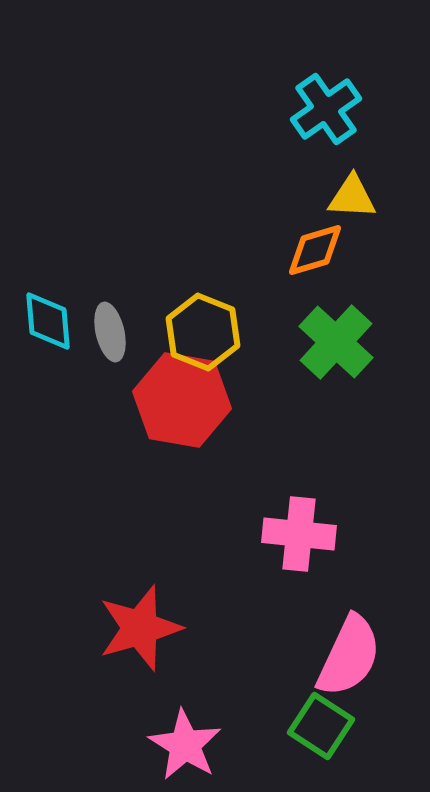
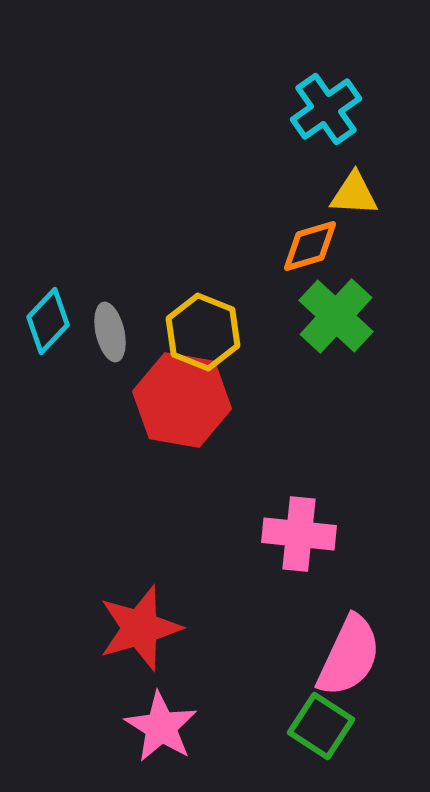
yellow triangle: moved 2 px right, 3 px up
orange diamond: moved 5 px left, 4 px up
cyan diamond: rotated 48 degrees clockwise
green cross: moved 26 px up
pink star: moved 24 px left, 18 px up
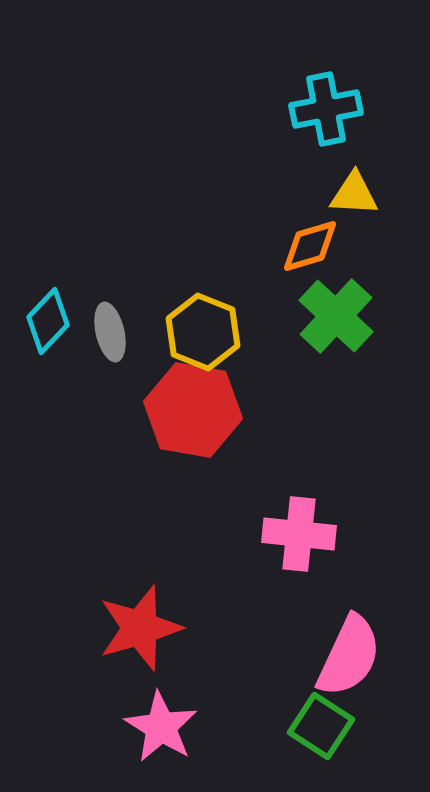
cyan cross: rotated 24 degrees clockwise
red hexagon: moved 11 px right, 10 px down
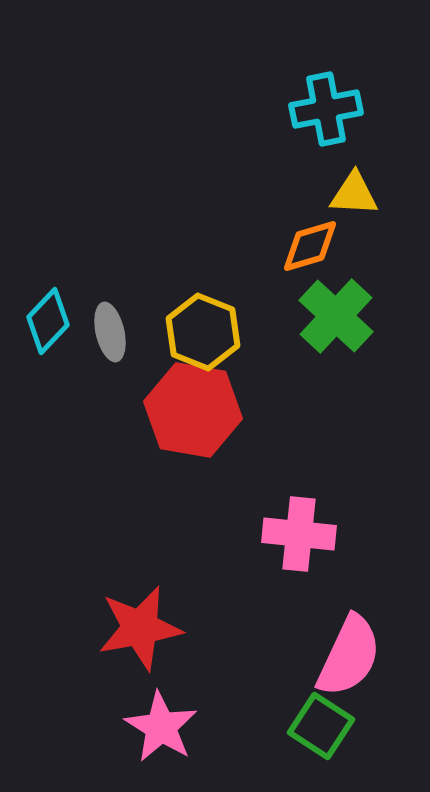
red star: rotated 6 degrees clockwise
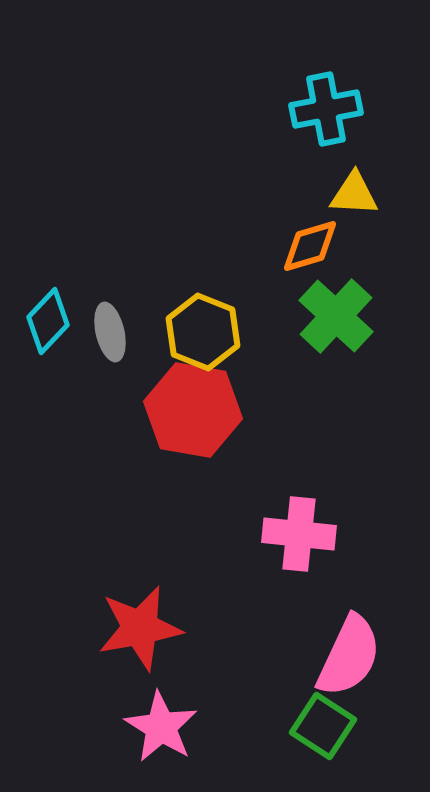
green square: moved 2 px right
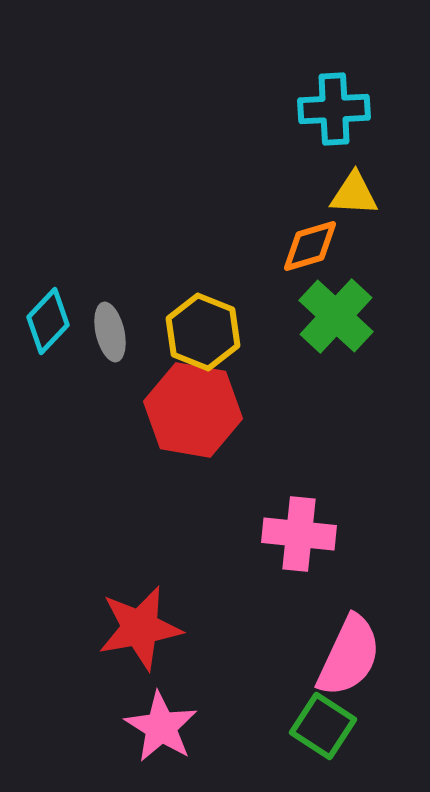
cyan cross: moved 8 px right; rotated 8 degrees clockwise
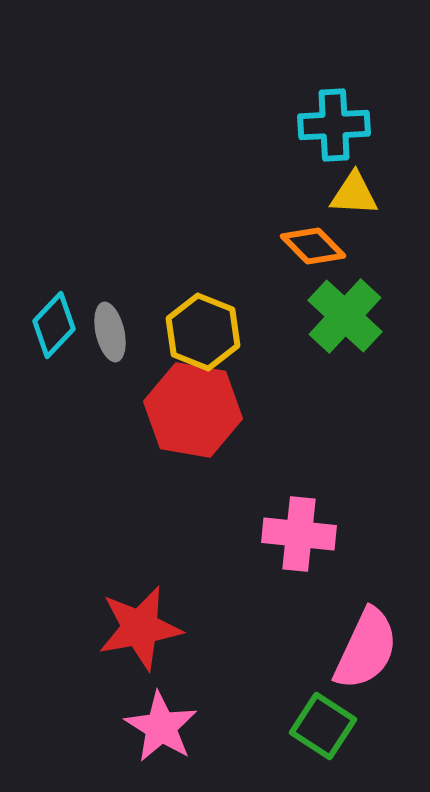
cyan cross: moved 16 px down
orange diamond: moved 3 px right; rotated 62 degrees clockwise
green cross: moved 9 px right
cyan diamond: moved 6 px right, 4 px down
pink semicircle: moved 17 px right, 7 px up
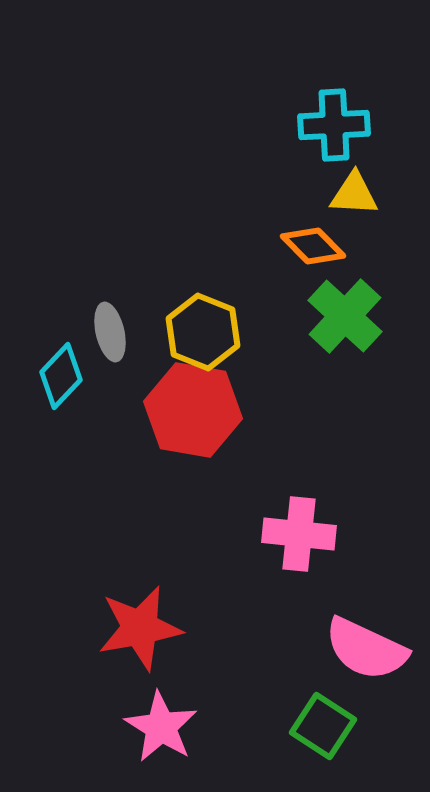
cyan diamond: moved 7 px right, 51 px down
pink semicircle: rotated 90 degrees clockwise
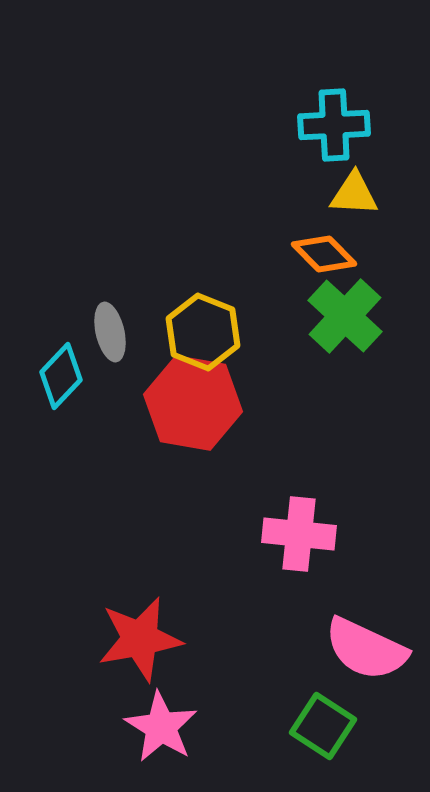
orange diamond: moved 11 px right, 8 px down
red hexagon: moved 7 px up
red star: moved 11 px down
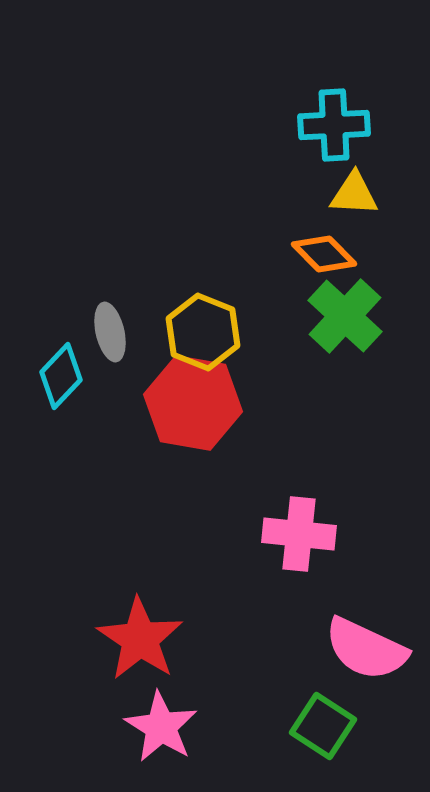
red star: rotated 28 degrees counterclockwise
